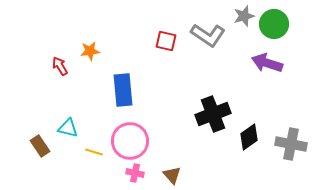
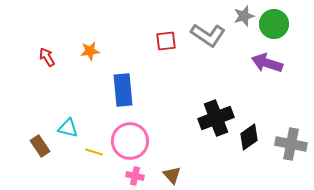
red square: rotated 20 degrees counterclockwise
red arrow: moved 13 px left, 9 px up
black cross: moved 3 px right, 4 px down
pink cross: moved 3 px down
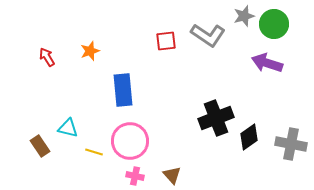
orange star: rotated 12 degrees counterclockwise
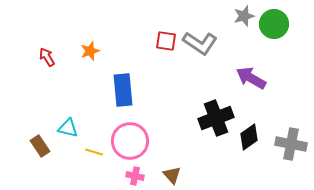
gray L-shape: moved 8 px left, 8 px down
red square: rotated 15 degrees clockwise
purple arrow: moved 16 px left, 15 px down; rotated 12 degrees clockwise
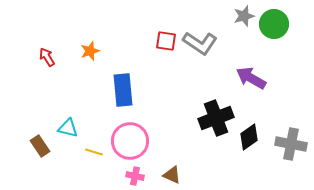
brown triangle: rotated 24 degrees counterclockwise
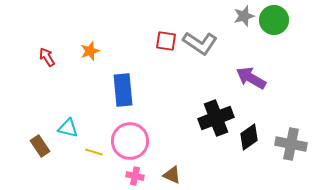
green circle: moved 4 px up
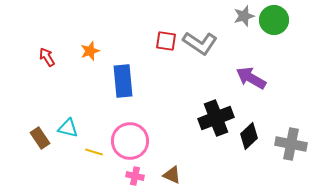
blue rectangle: moved 9 px up
black diamond: moved 1 px up; rotated 8 degrees counterclockwise
brown rectangle: moved 8 px up
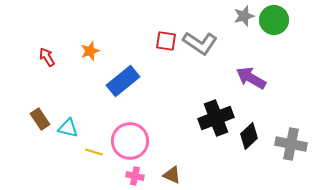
blue rectangle: rotated 56 degrees clockwise
brown rectangle: moved 19 px up
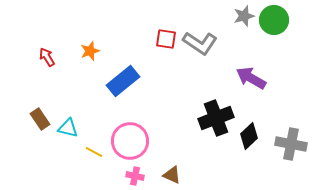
red square: moved 2 px up
yellow line: rotated 12 degrees clockwise
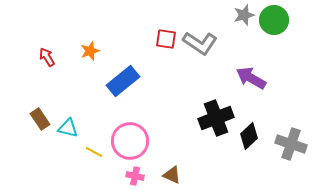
gray star: moved 1 px up
gray cross: rotated 8 degrees clockwise
